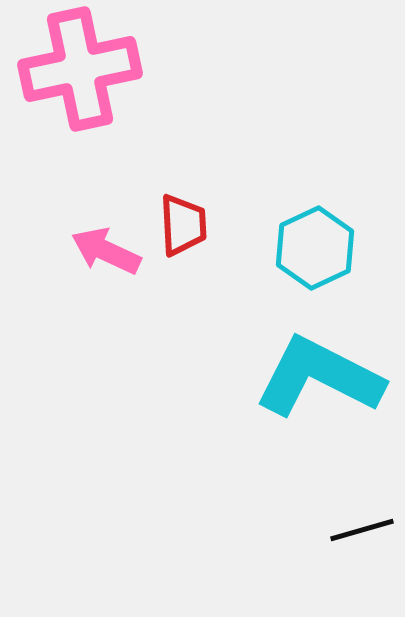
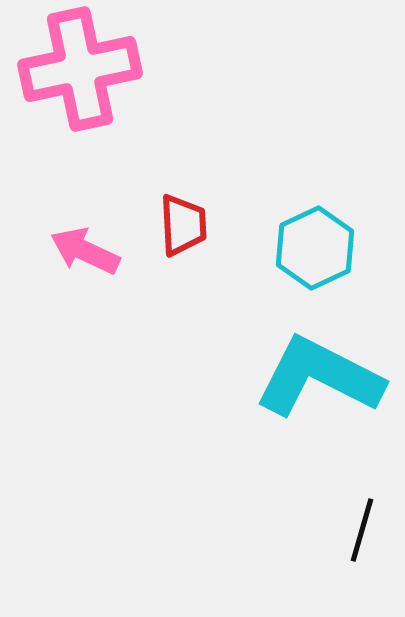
pink arrow: moved 21 px left
black line: rotated 58 degrees counterclockwise
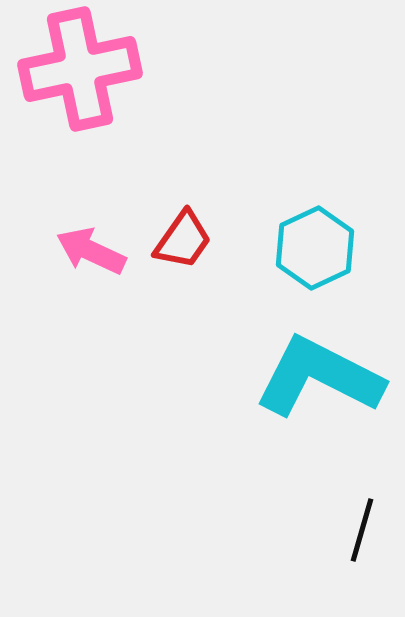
red trapezoid: moved 15 px down; rotated 38 degrees clockwise
pink arrow: moved 6 px right
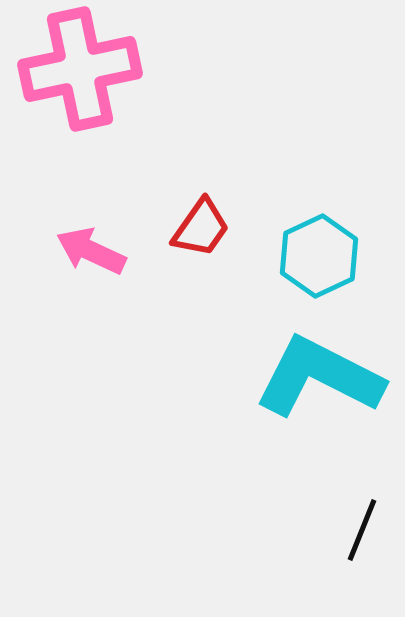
red trapezoid: moved 18 px right, 12 px up
cyan hexagon: moved 4 px right, 8 px down
black line: rotated 6 degrees clockwise
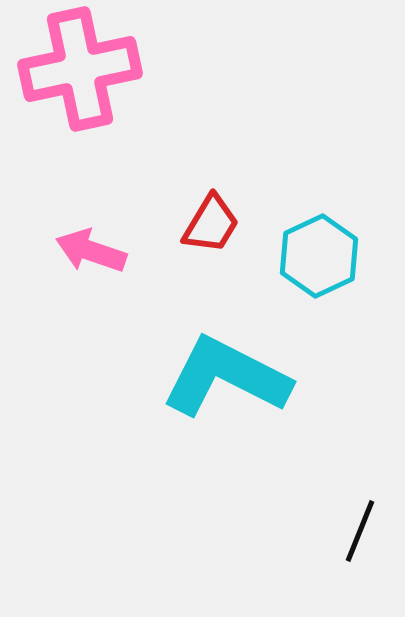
red trapezoid: moved 10 px right, 4 px up; rotated 4 degrees counterclockwise
pink arrow: rotated 6 degrees counterclockwise
cyan L-shape: moved 93 px left
black line: moved 2 px left, 1 px down
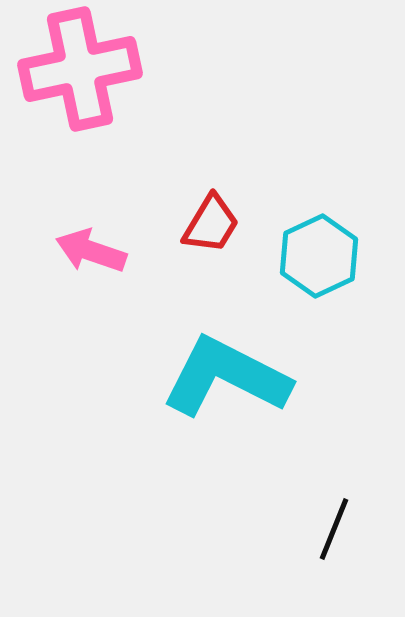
black line: moved 26 px left, 2 px up
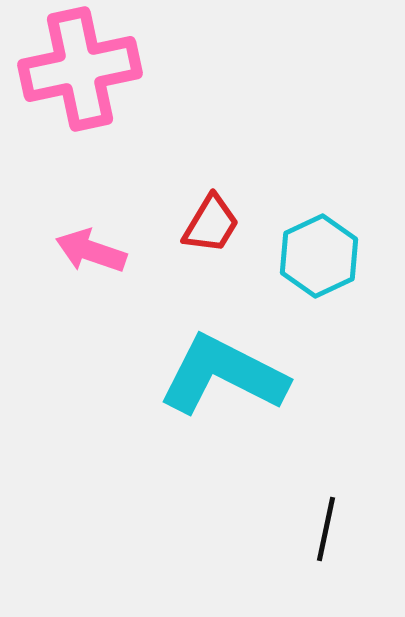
cyan L-shape: moved 3 px left, 2 px up
black line: moved 8 px left; rotated 10 degrees counterclockwise
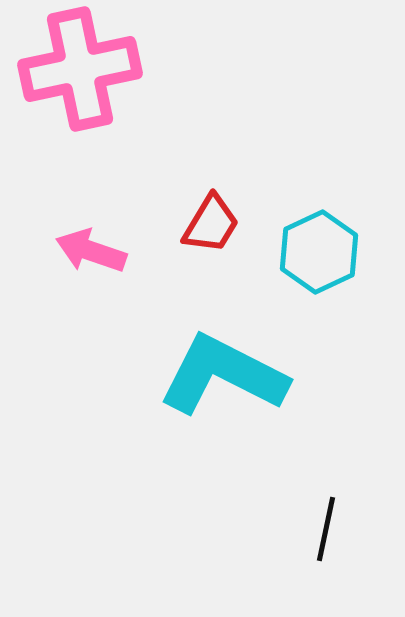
cyan hexagon: moved 4 px up
